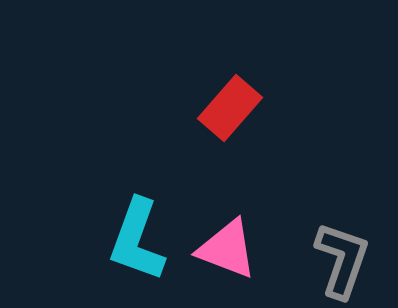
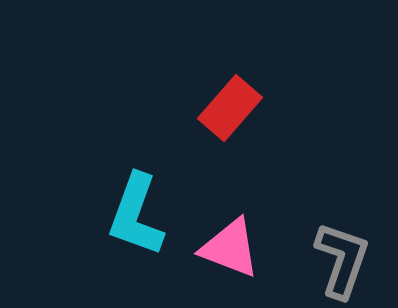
cyan L-shape: moved 1 px left, 25 px up
pink triangle: moved 3 px right, 1 px up
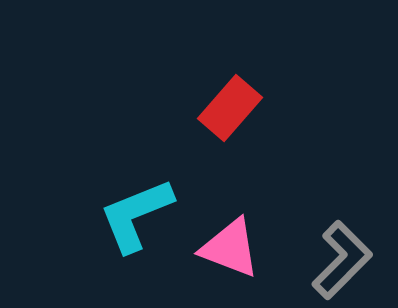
cyan L-shape: rotated 48 degrees clockwise
gray L-shape: rotated 26 degrees clockwise
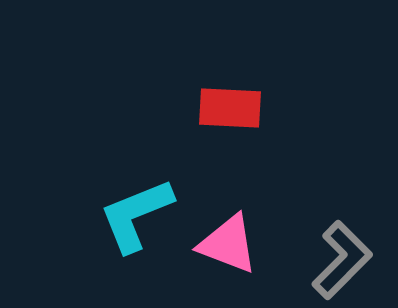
red rectangle: rotated 52 degrees clockwise
pink triangle: moved 2 px left, 4 px up
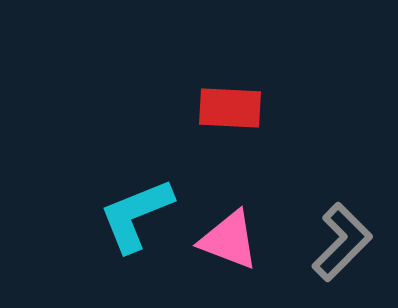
pink triangle: moved 1 px right, 4 px up
gray L-shape: moved 18 px up
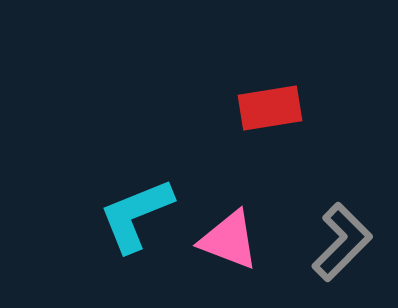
red rectangle: moved 40 px right; rotated 12 degrees counterclockwise
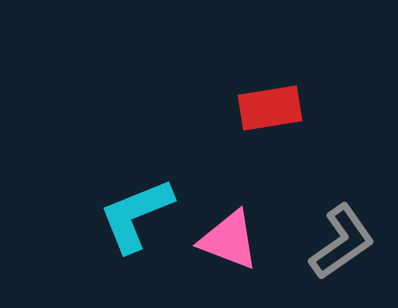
gray L-shape: rotated 10 degrees clockwise
